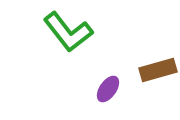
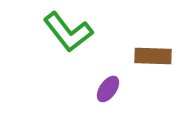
brown rectangle: moved 5 px left, 14 px up; rotated 18 degrees clockwise
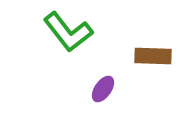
purple ellipse: moved 5 px left
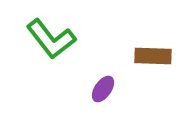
green L-shape: moved 17 px left, 7 px down
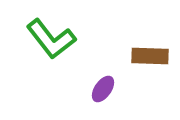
brown rectangle: moved 3 px left
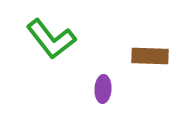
purple ellipse: rotated 32 degrees counterclockwise
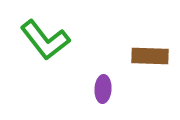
green L-shape: moved 6 px left, 1 px down
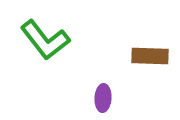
purple ellipse: moved 9 px down
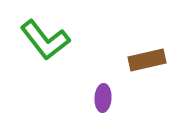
brown rectangle: moved 3 px left, 4 px down; rotated 15 degrees counterclockwise
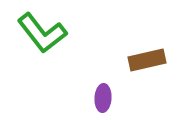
green L-shape: moved 3 px left, 7 px up
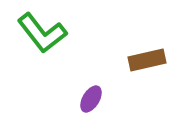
purple ellipse: moved 12 px left, 1 px down; rotated 28 degrees clockwise
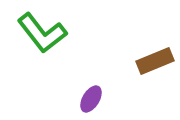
brown rectangle: moved 8 px right, 1 px down; rotated 9 degrees counterclockwise
